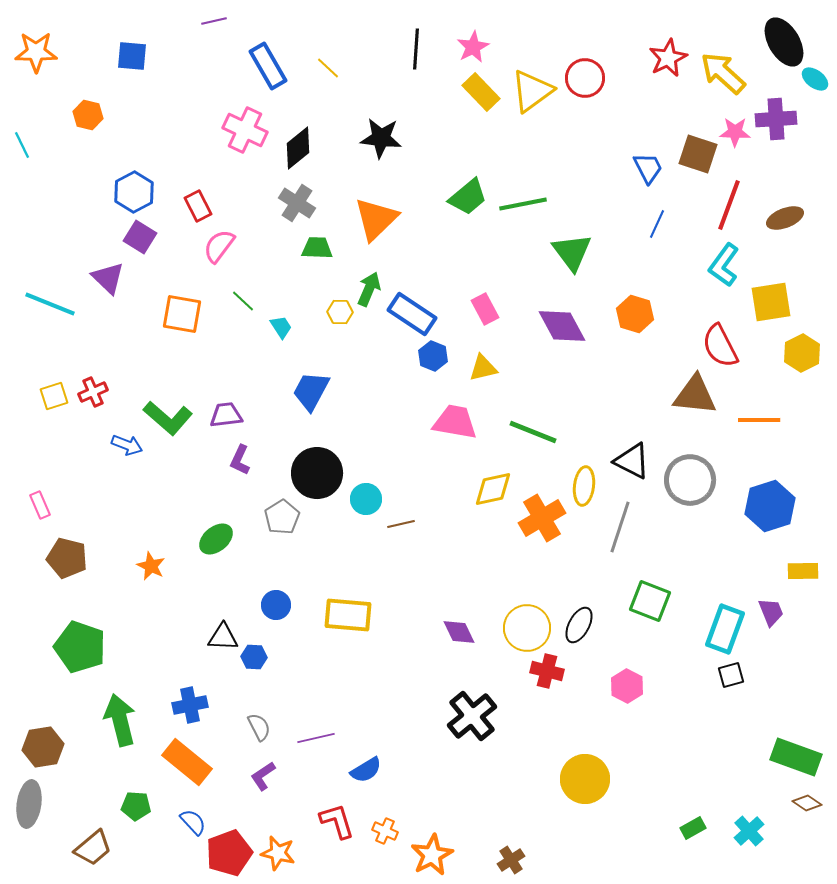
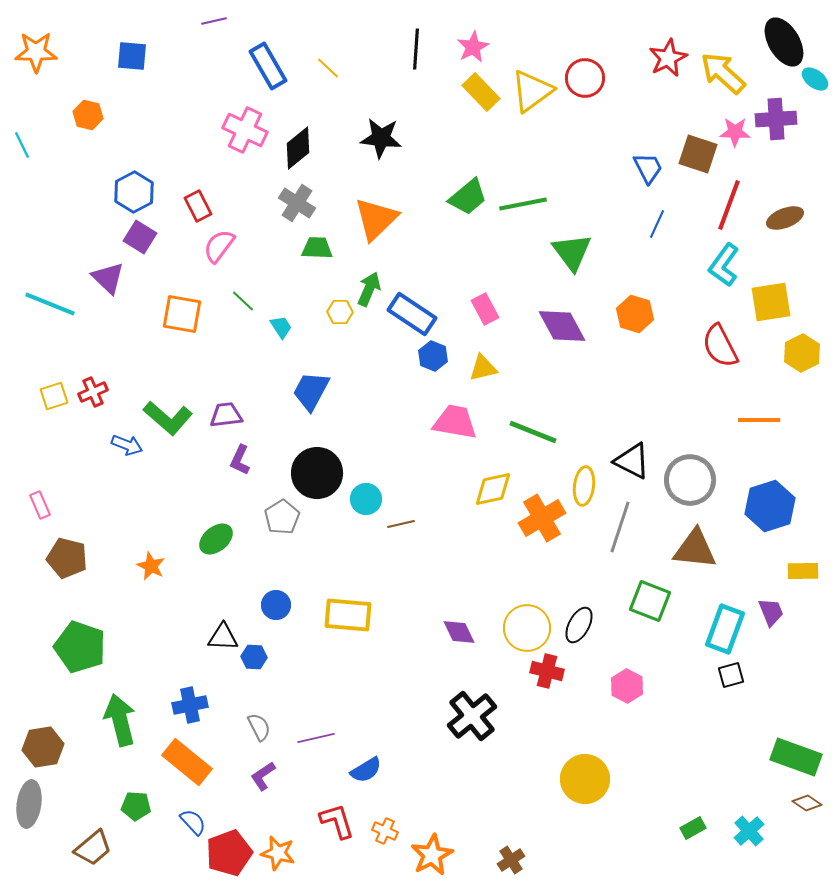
brown triangle at (695, 395): moved 154 px down
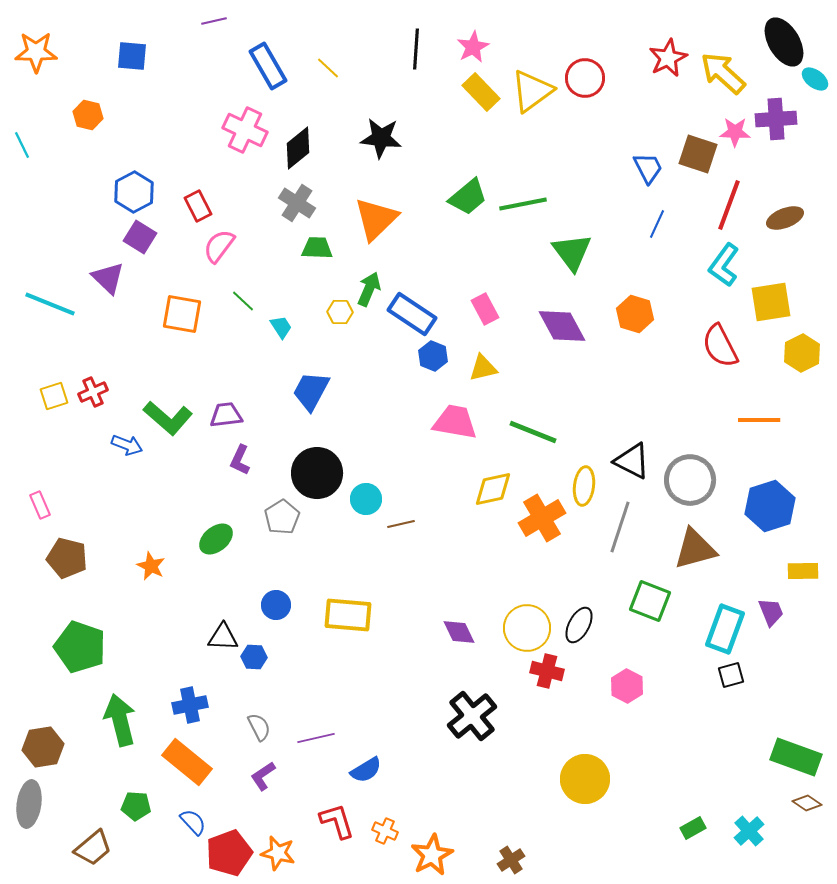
brown triangle at (695, 549): rotated 21 degrees counterclockwise
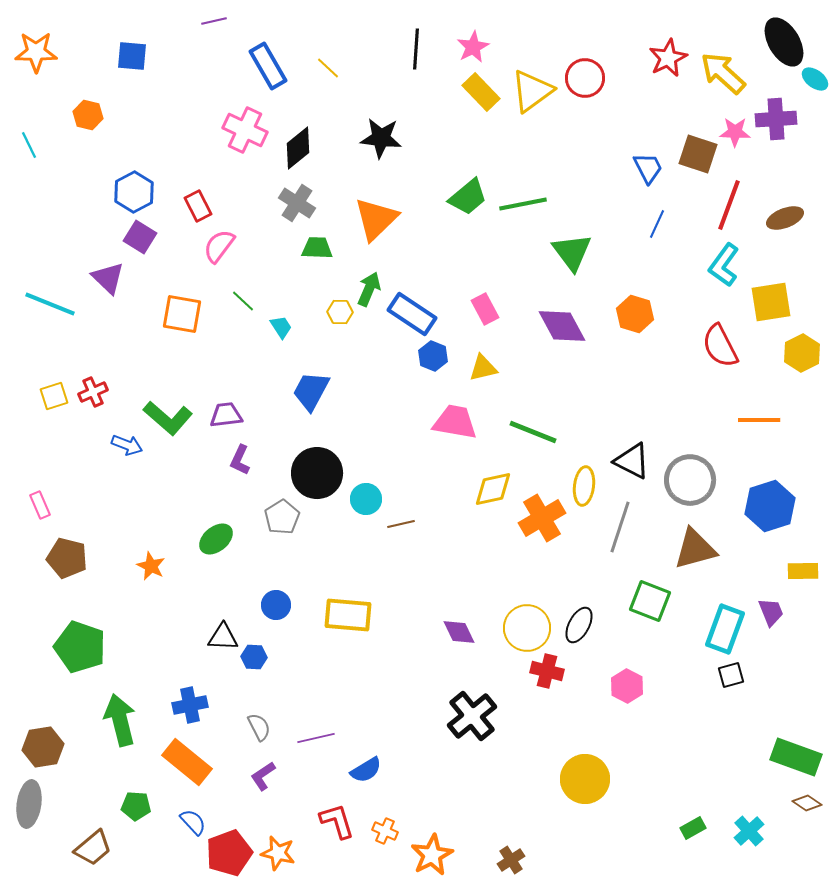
cyan line at (22, 145): moved 7 px right
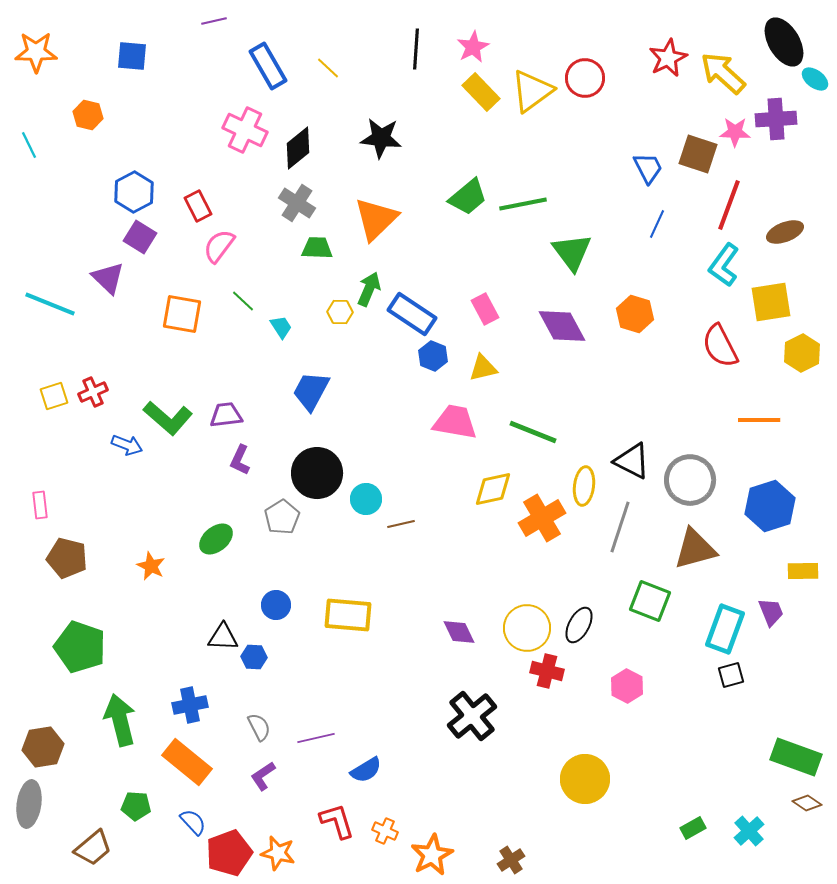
brown ellipse at (785, 218): moved 14 px down
pink rectangle at (40, 505): rotated 16 degrees clockwise
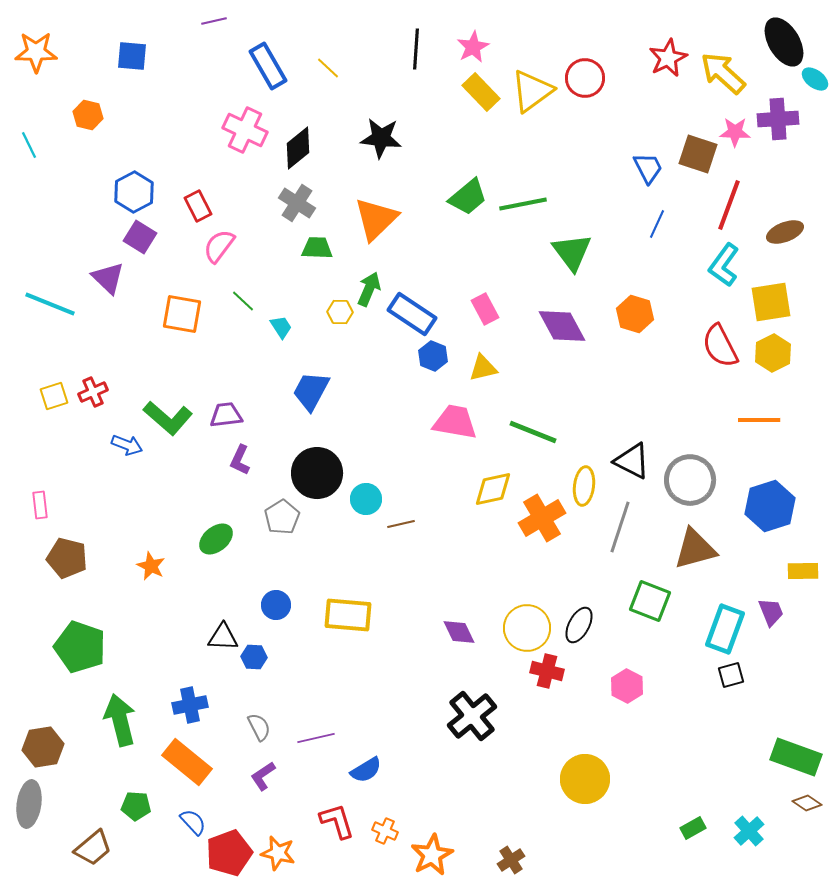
purple cross at (776, 119): moved 2 px right
yellow hexagon at (802, 353): moved 29 px left
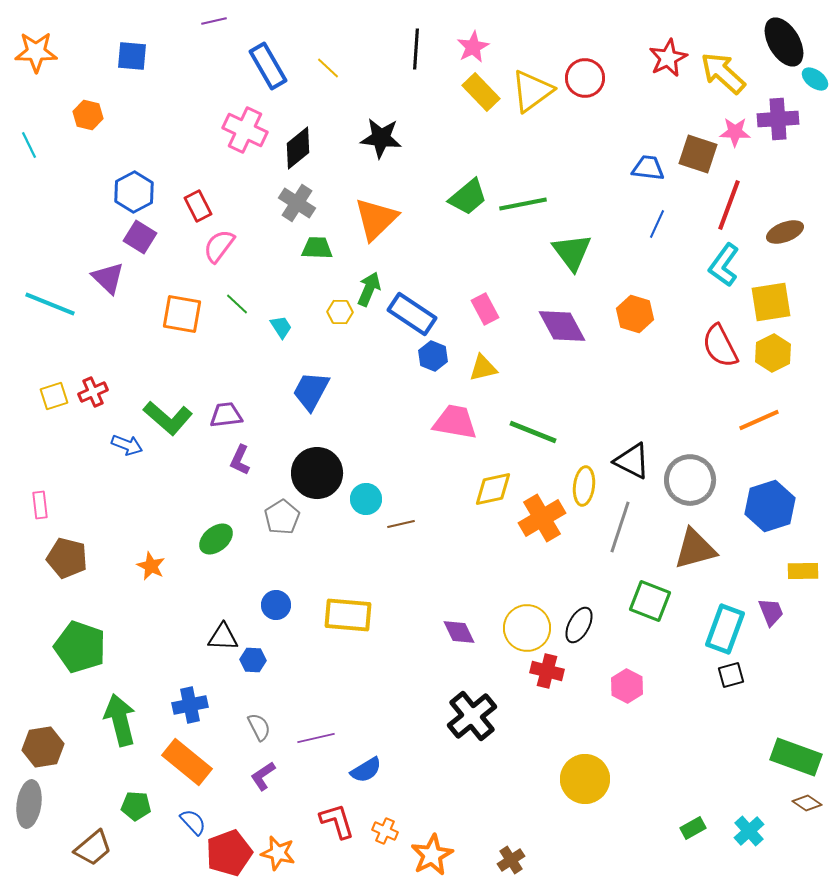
blue trapezoid at (648, 168): rotated 56 degrees counterclockwise
green line at (243, 301): moved 6 px left, 3 px down
orange line at (759, 420): rotated 24 degrees counterclockwise
blue hexagon at (254, 657): moved 1 px left, 3 px down
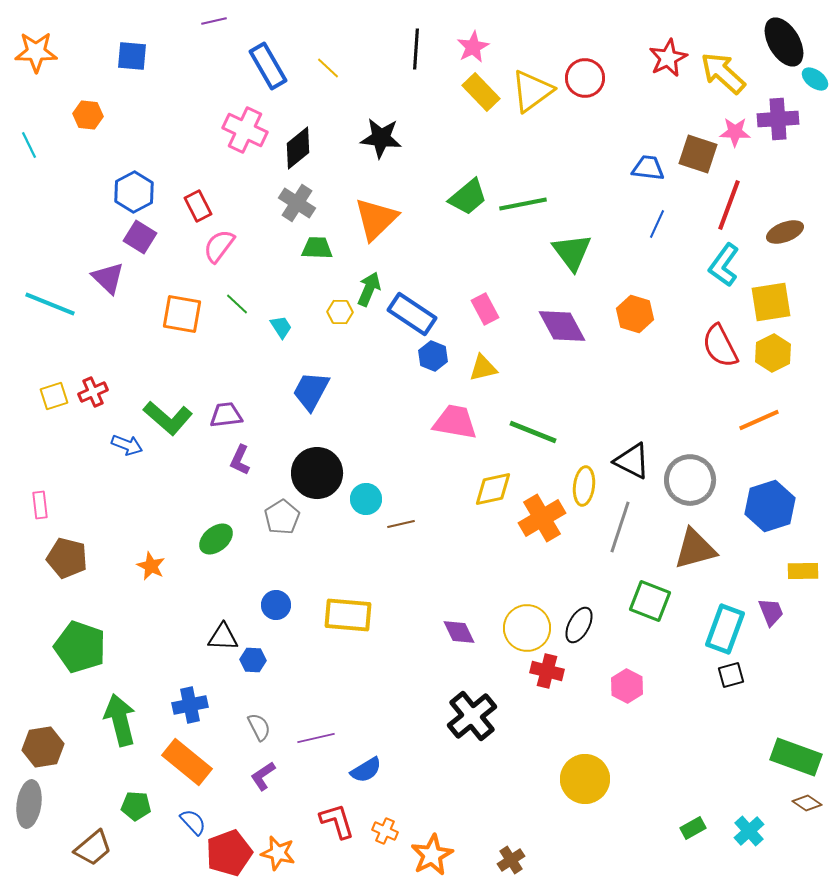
orange hexagon at (88, 115): rotated 8 degrees counterclockwise
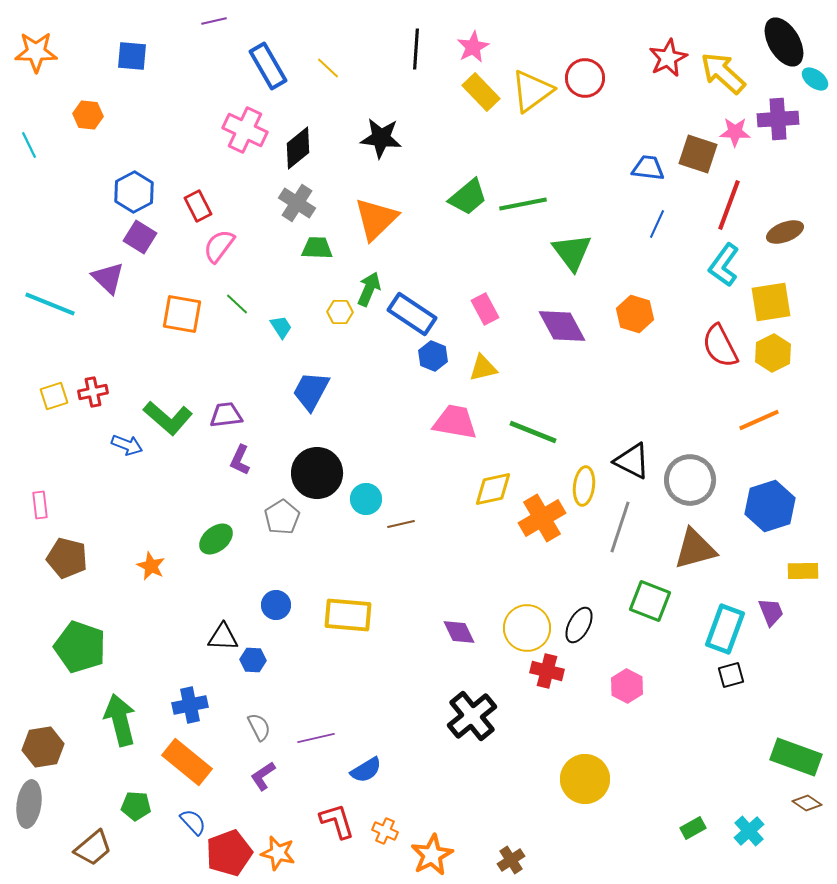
red cross at (93, 392): rotated 12 degrees clockwise
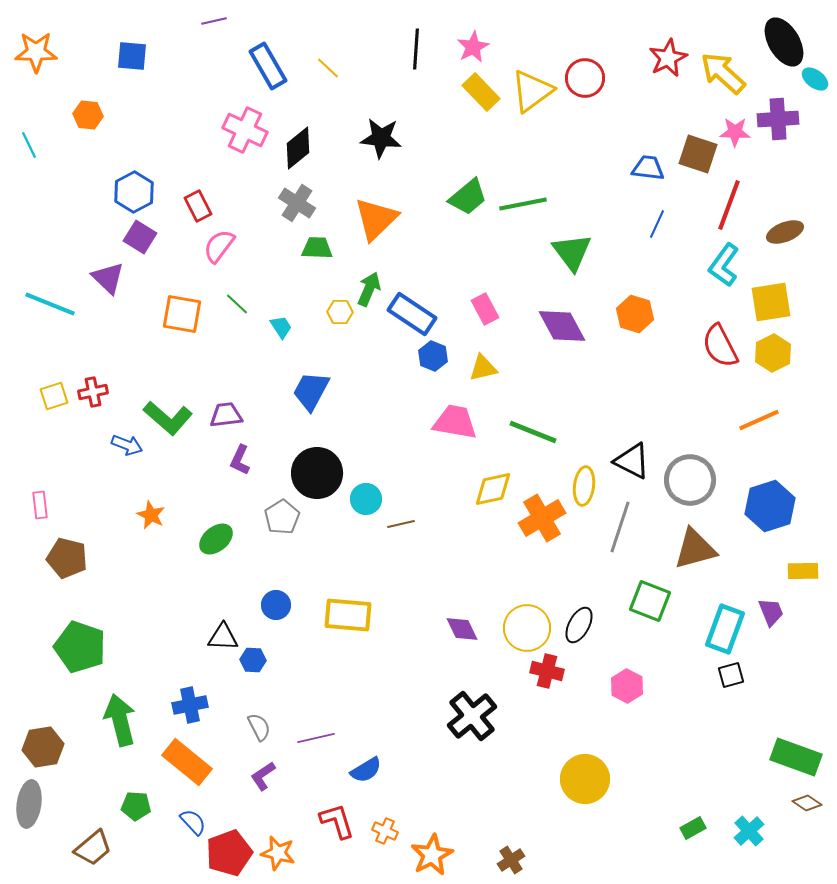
orange star at (151, 566): moved 51 px up
purple diamond at (459, 632): moved 3 px right, 3 px up
